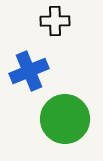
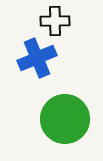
blue cross: moved 8 px right, 13 px up
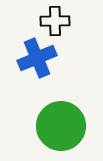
green circle: moved 4 px left, 7 px down
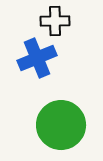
green circle: moved 1 px up
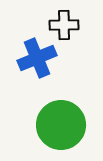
black cross: moved 9 px right, 4 px down
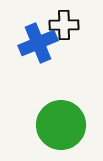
blue cross: moved 1 px right, 15 px up
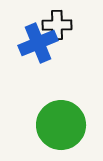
black cross: moved 7 px left
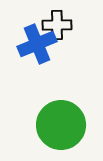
blue cross: moved 1 px left, 1 px down
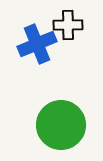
black cross: moved 11 px right
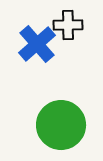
blue cross: rotated 18 degrees counterclockwise
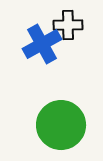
blue cross: moved 5 px right; rotated 12 degrees clockwise
